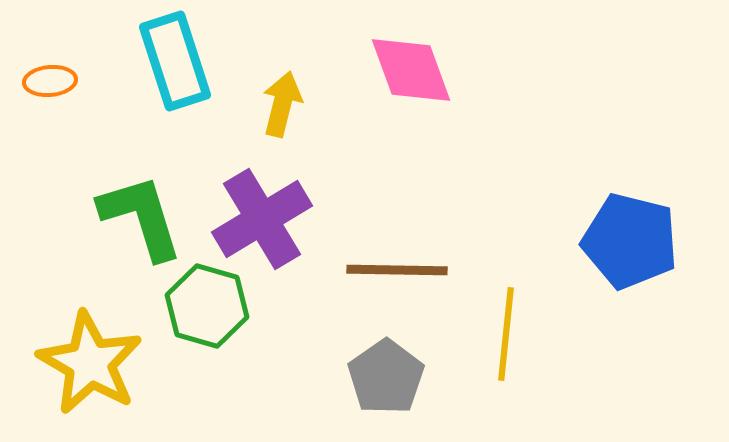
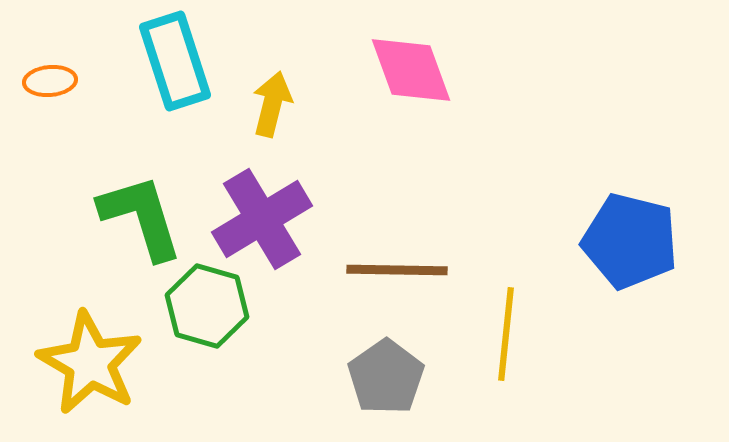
yellow arrow: moved 10 px left
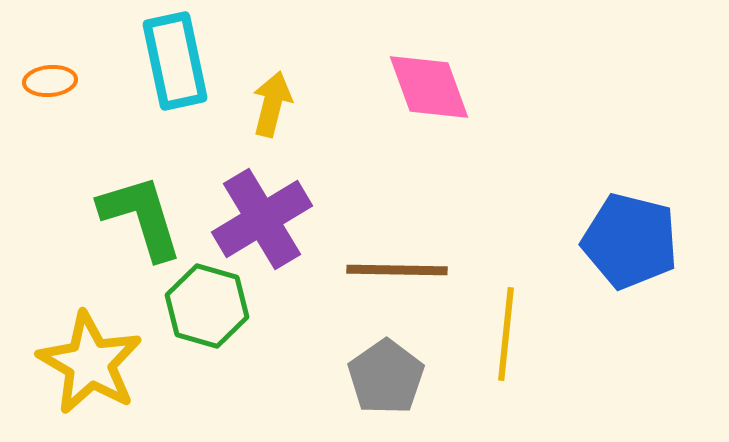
cyan rectangle: rotated 6 degrees clockwise
pink diamond: moved 18 px right, 17 px down
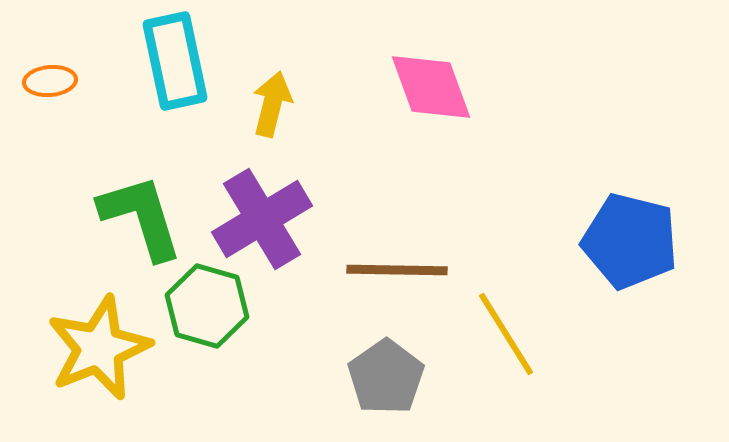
pink diamond: moved 2 px right
yellow line: rotated 38 degrees counterclockwise
yellow star: moved 9 px right, 15 px up; rotated 20 degrees clockwise
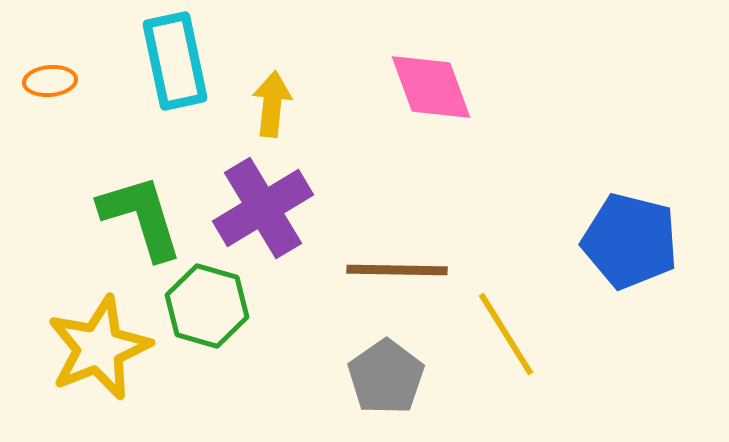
yellow arrow: rotated 8 degrees counterclockwise
purple cross: moved 1 px right, 11 px up
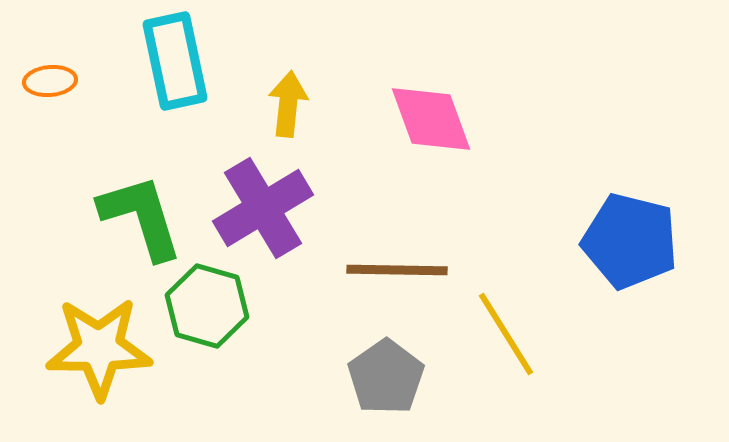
pink diamond: moved 32 px down
yellow arrow: moved 16 px right
yellow star: rotated 22 degrees clockwise
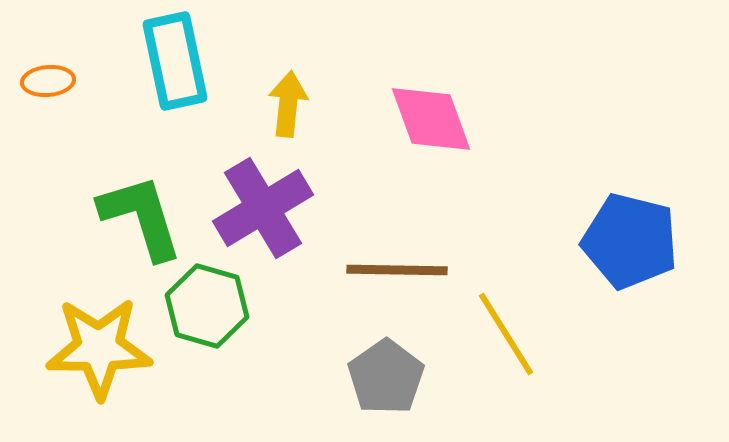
orange ellipse: moved 2 px left
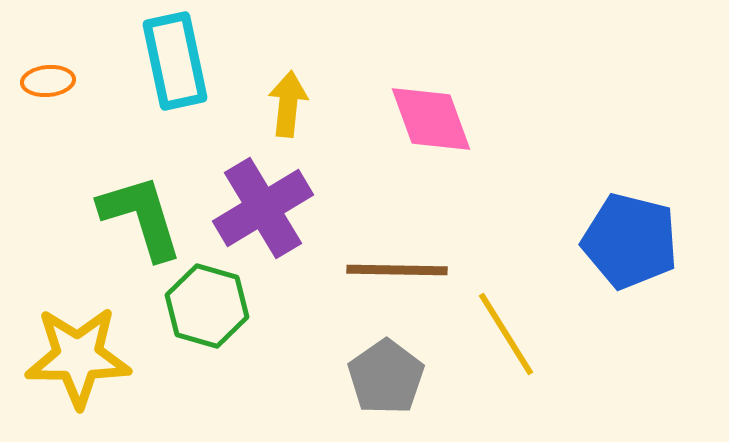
yellow star: moved 21 px left, 9 px down
